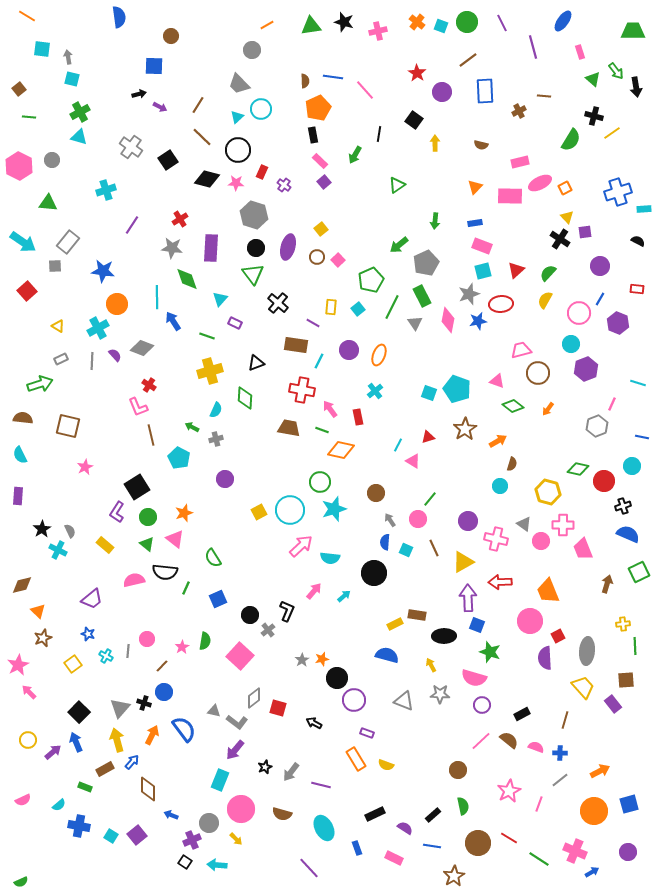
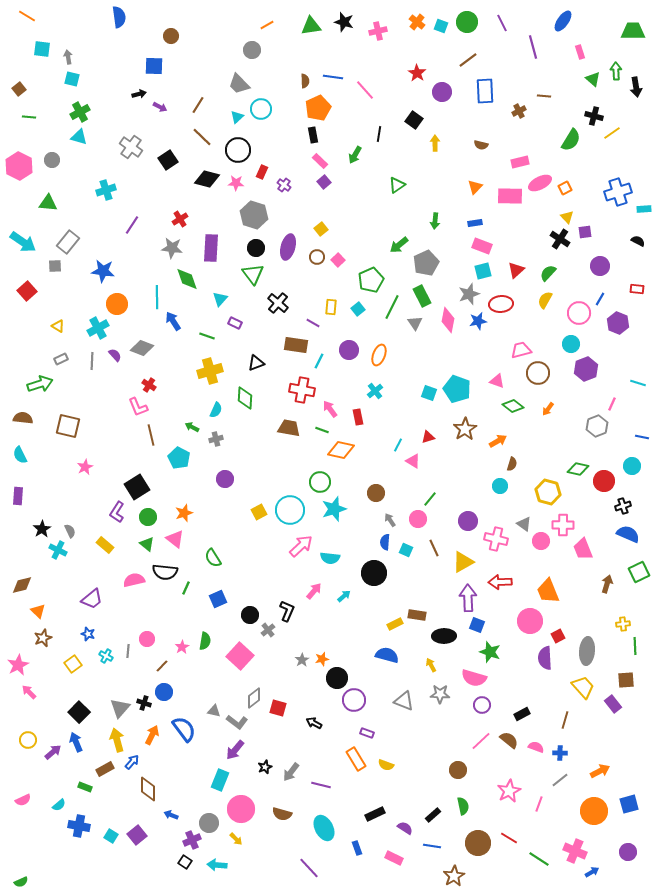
green arrow at (616, 71): rotated 144 degrees counterclockwise
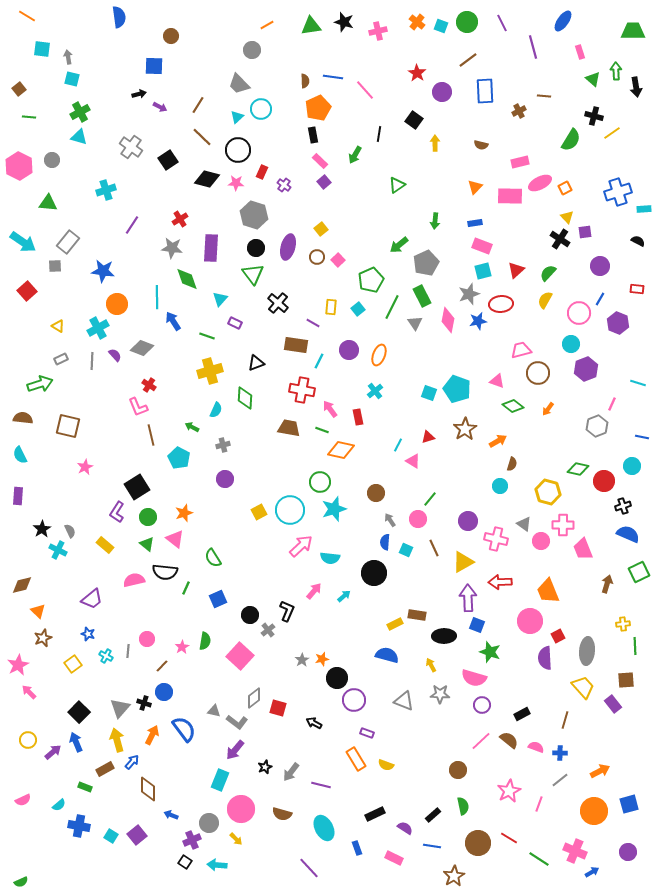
gray cross at (216, 439): moved 7 px right, 6 px down
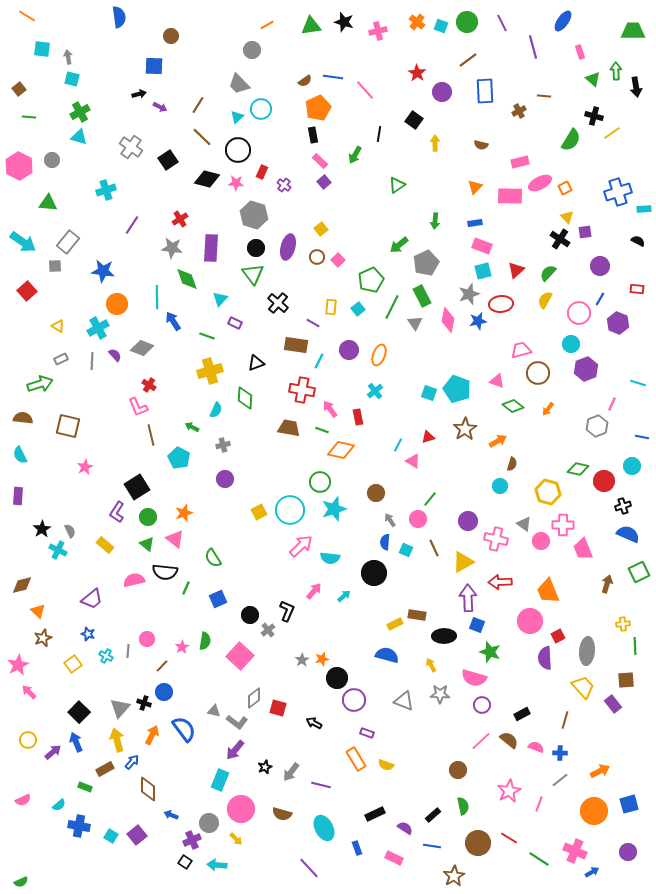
brown semicircle at (305, 81): rotated 56 degrees clockwise
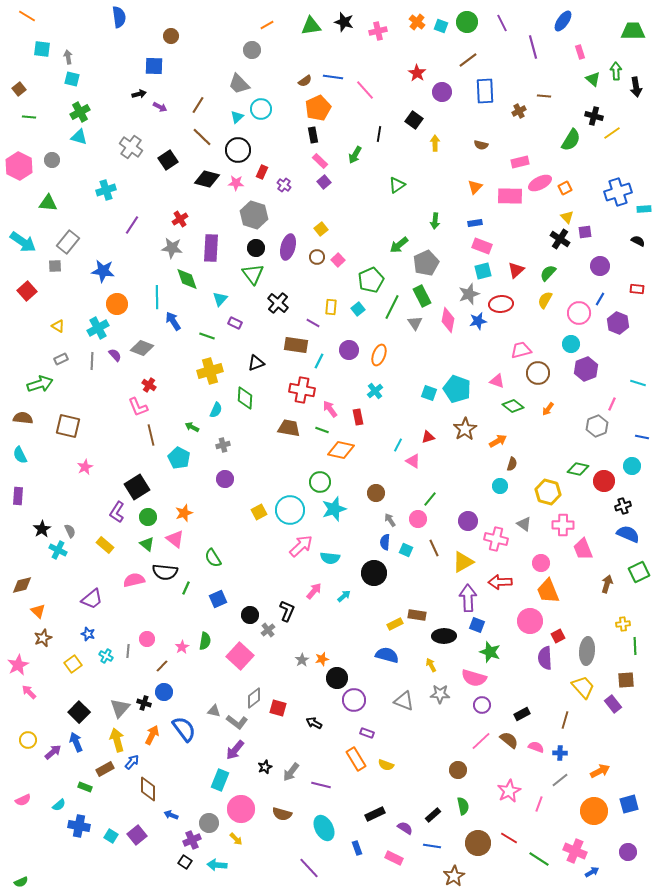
pink circle at (541, 541): moved 22 px down
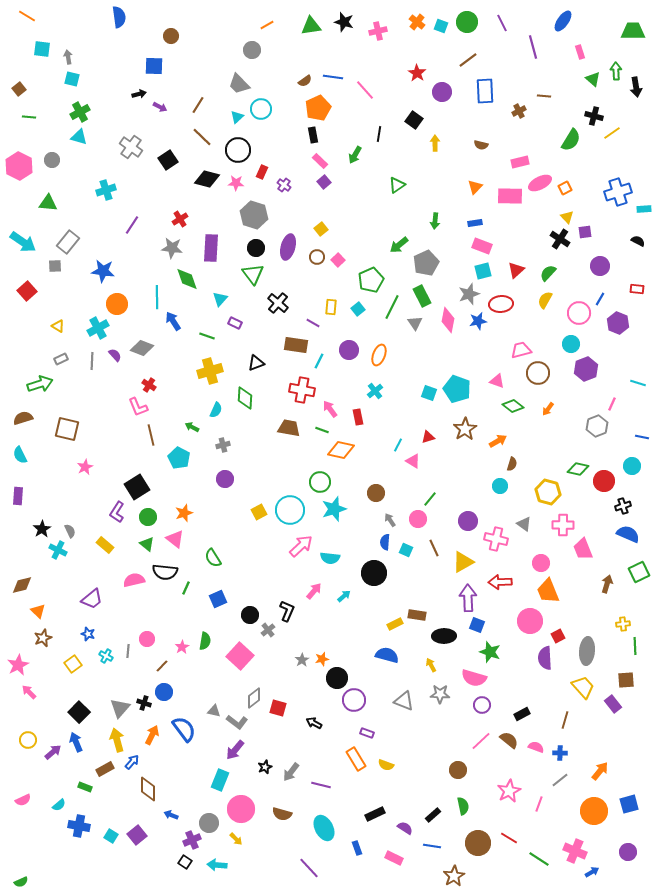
brown semicircle at (23, 418): rotated 24 degrees counterclockwise
brown square at (68, 426): moved 1 px left, 3 px down
orange arrow at (600, 771): rotated 24 degrees counterclockwise
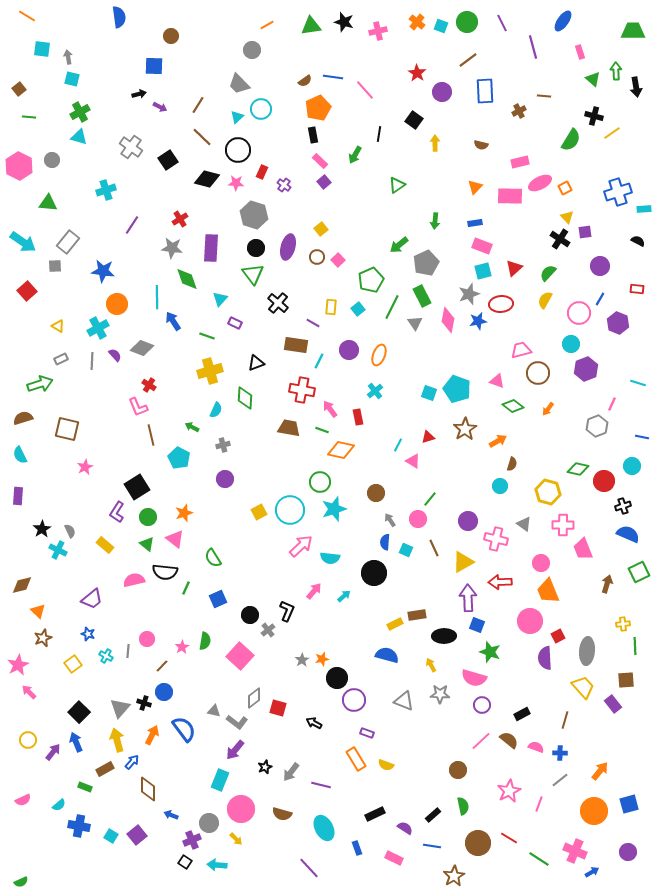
red triangle at (516, 270): moved 2 px left, 2 px up
brown rectangle at (417, 615): rotated 18 degrees counterclockwise
purple arrow at (53, 752): rotated 12 degrees counterclockwise
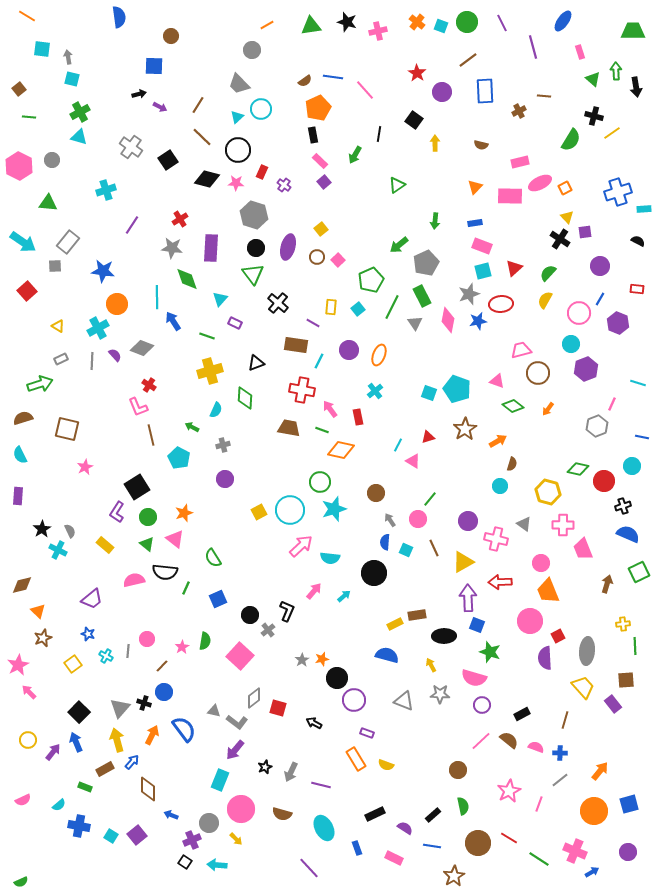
black star at (344, 22): moved 3 px right
gray arrow at (291, 772): rotated 12 degrees counterclockwise
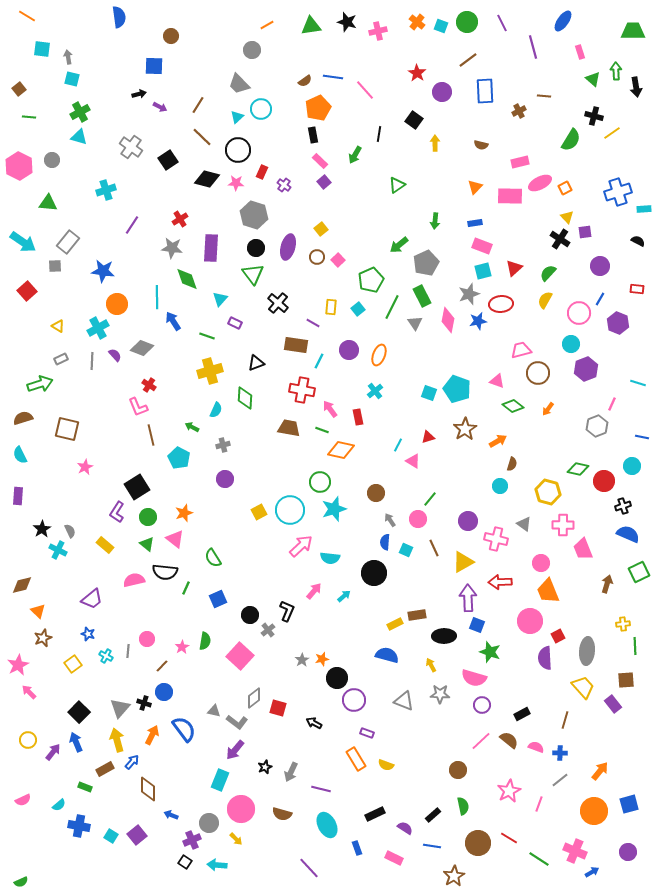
purple line at (321, 785): moved 4 px down
cyan ellipse at (324, 828): moved 3 px right, 3 px up
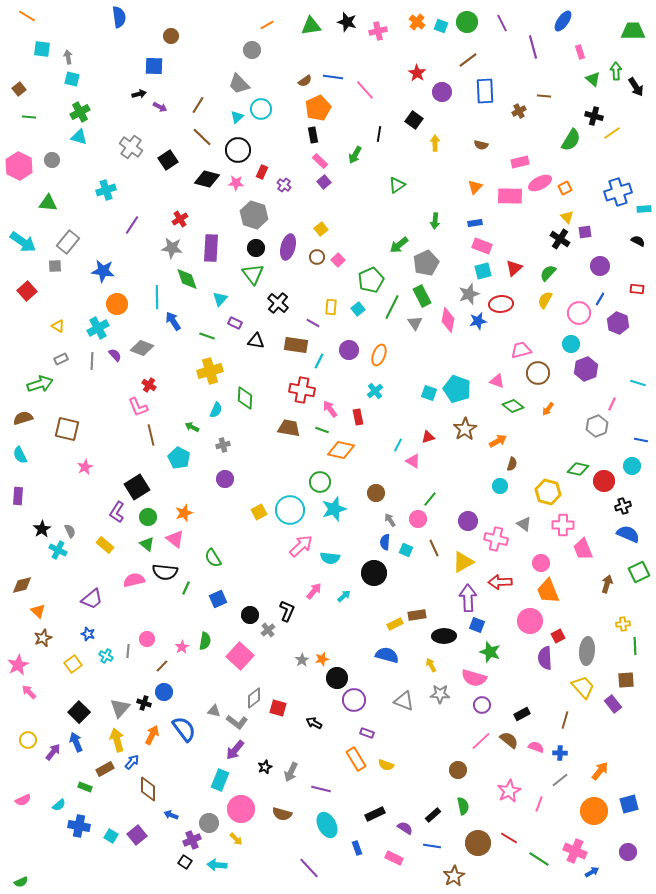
black arrow at (636, 87): rotated 24 degrees counterclockwise
black triangle at (256, 363): moved 22 px up; rotated 30 degrees clockwise
blue line at (642, 437): moved 1 px left, 3 px down
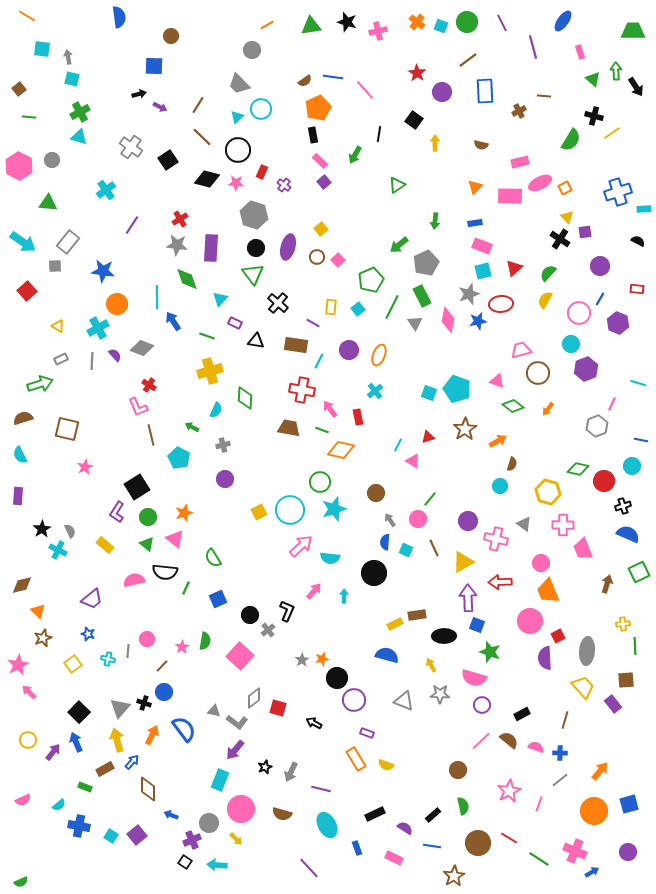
cyan cross at (106, 190): rotated 18 degrees counterclockwise
gray star at (172, 248): moved 5 px right, 3 px up
cyan arrow at (344, 596): rotated 48 degrees counterclockwise
cyan cross at (106, 656): moved 2 px right, 3 px down; rotated 16 degrees counterclockwise
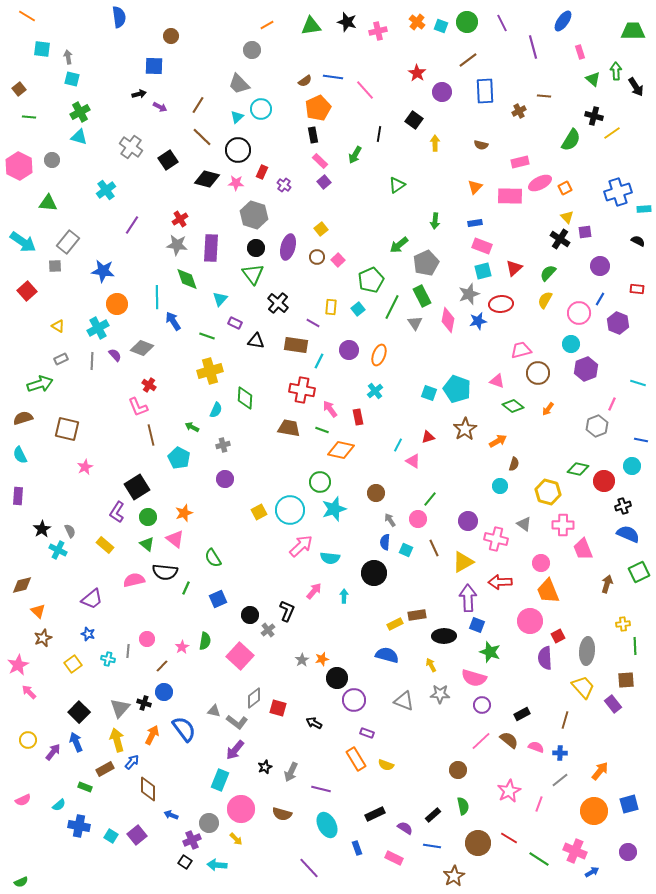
brown semicircle at (512, 464): moved 2 px right
